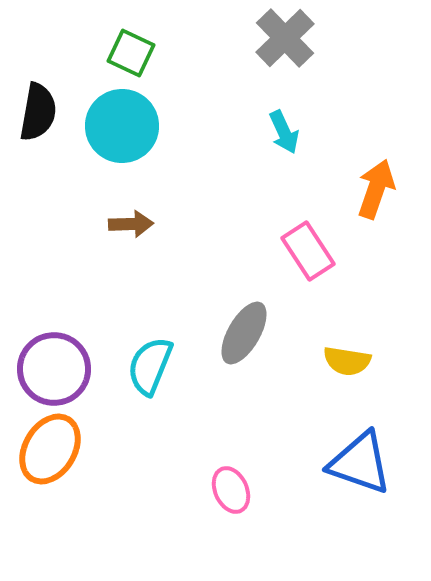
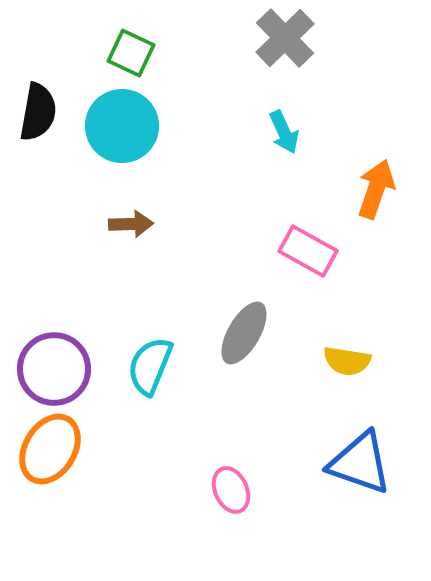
pink rectangle: rotated 28 degrees counterclockwise
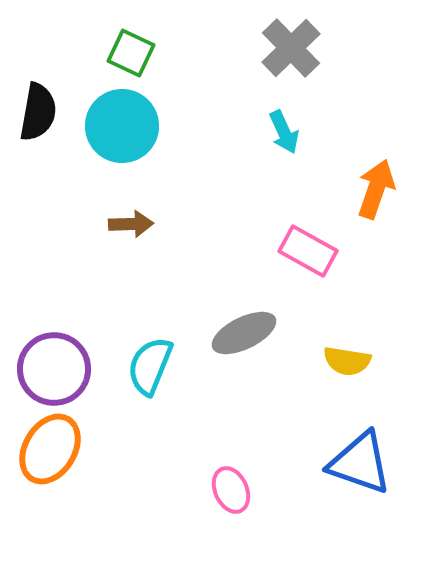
gray cross: moved 6 px right, 10 px down
gray ellipse: rotated 34 degrees clockwise
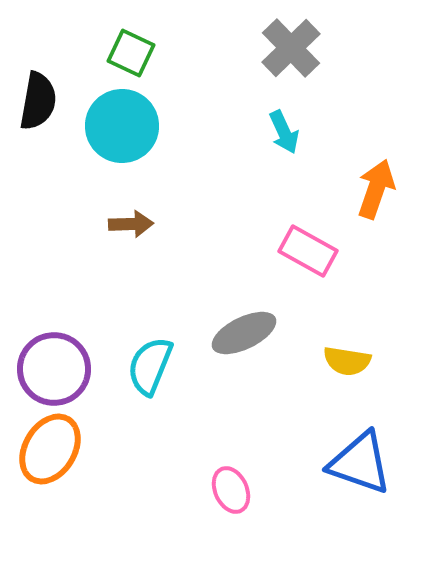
black semicircle: moved 11 px up
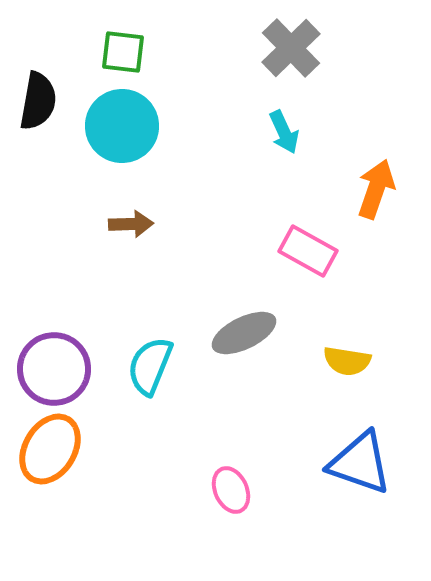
green square: moved 8 px left, 1 px up; rotated 18 degrees counterclockwise
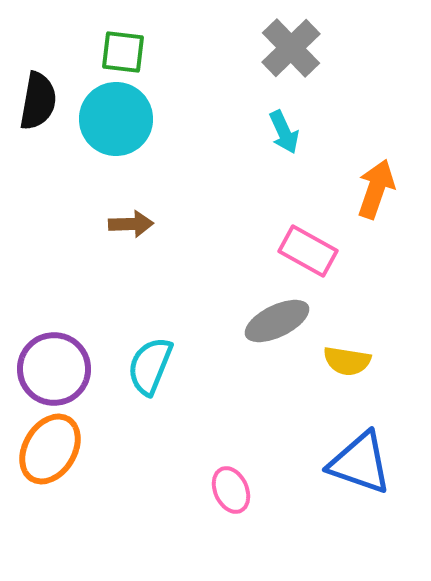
cyan circle: moved 6 px left, 7 px up
gray ellipse: moved 33 px right, 12 px up
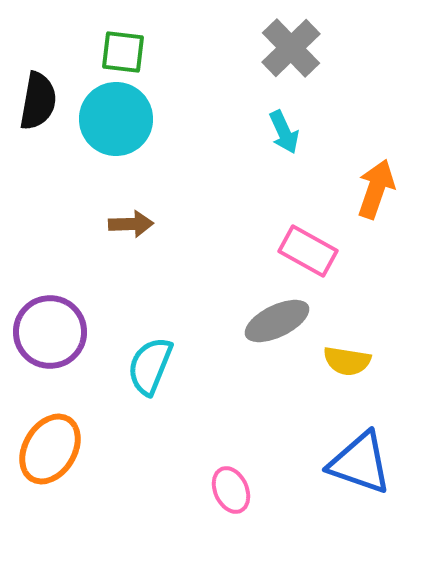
purple circle: moved 4 px left, 37 px up
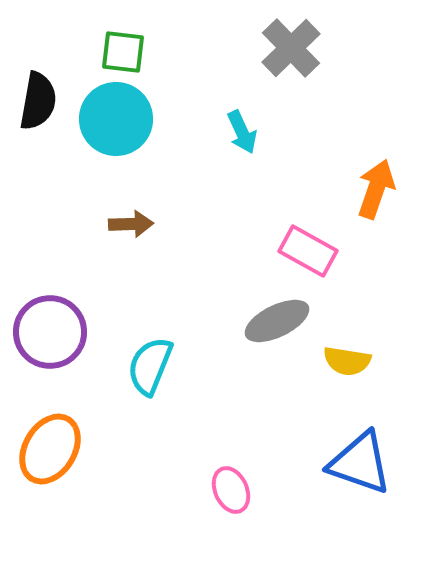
cyan arrow: moved 42 px left
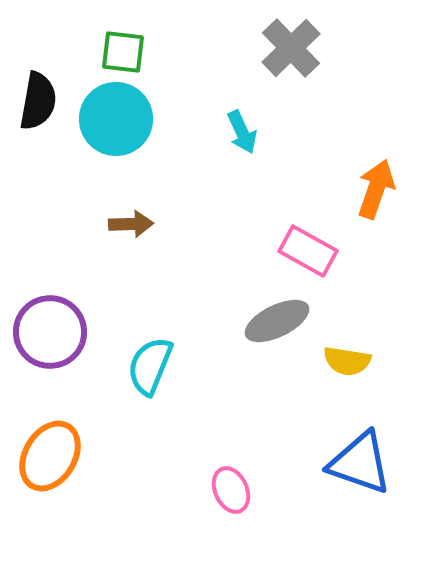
orange ellipse: moved 7 px down
